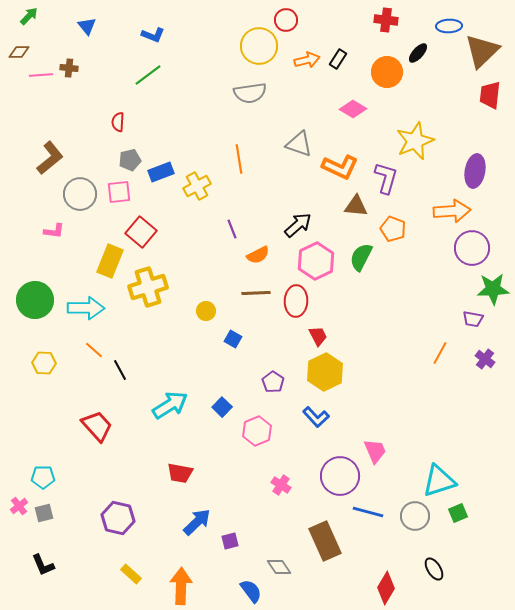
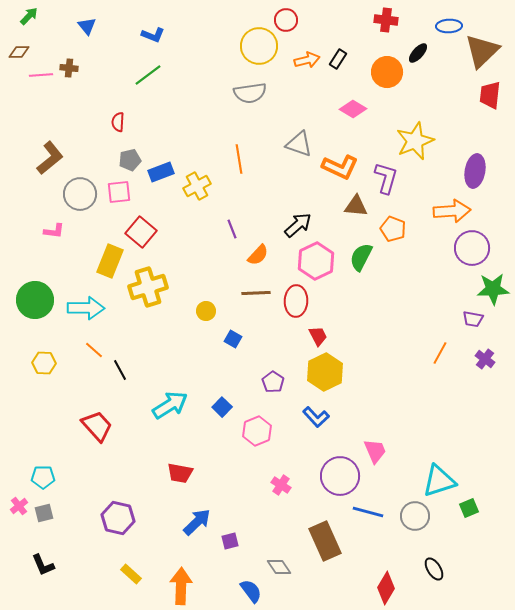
orange semicircle at (258, 255): rotated 20 degrees counterclockwise
green square at (458, 513): moved 11 px right, 5 px up
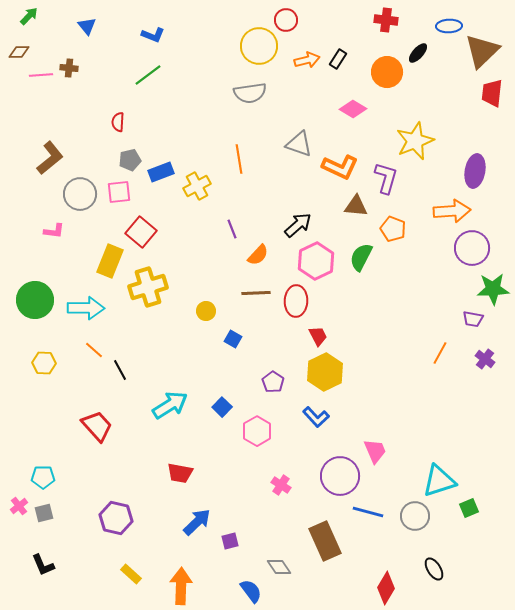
red trapezoid at (490, 95): moved 2 px right, 2 px up
pink hexagon at (257, 431): rotated 8 degrees counterclockwise
purple hexagon at (118, 518): moved 2 px left
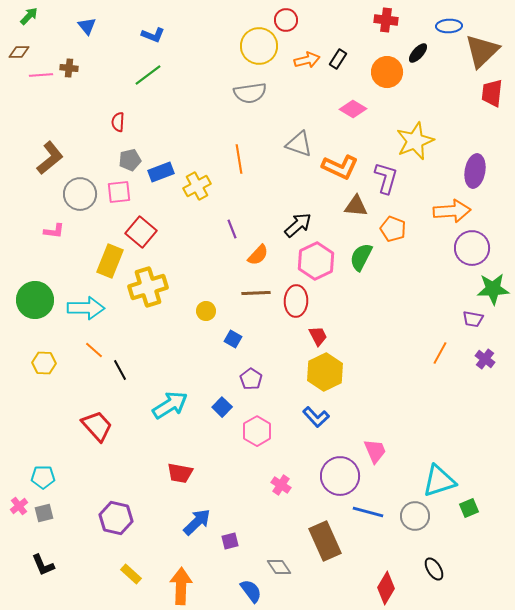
purple pentagon at (273, 382): moved 22 px left, 3 px up
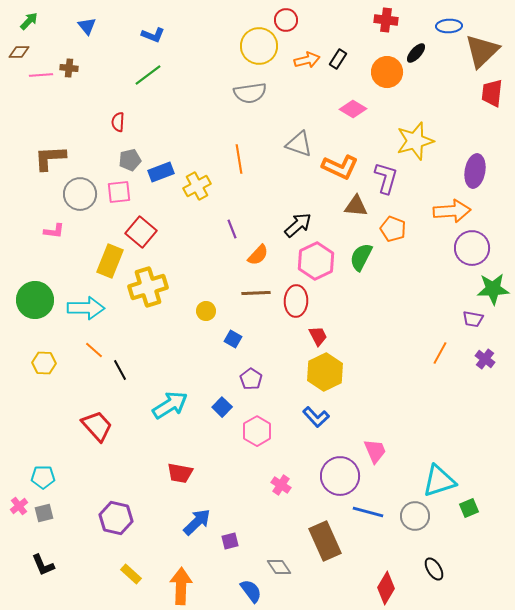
green arrow at (29, 16): moved 5 px down
black ellipse at (418, 53): moved 2 px left
yellow star at (415, 141): rotated 6 degrees clockwise
brown L-shape at (50, 158): rotated 144 degrees counterclockwise
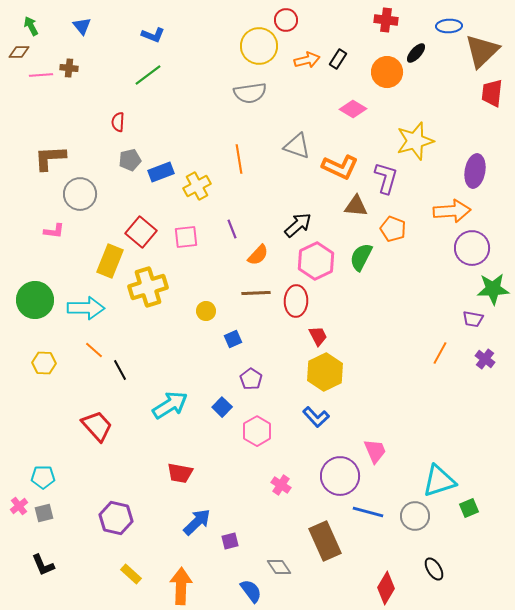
green arrow at (29, 21): moved 2 px right, 5 px down; rotated 72 degrees counterclockwise
blue triangle at (87, 26): moved 5 px left
gray triangle at (299, 144): moved 2 px left, 2 px down
pink square at (119, 192): moved 67 px right, 45 px down
blue square at (233, 339): rotated 36 degrees clockwise
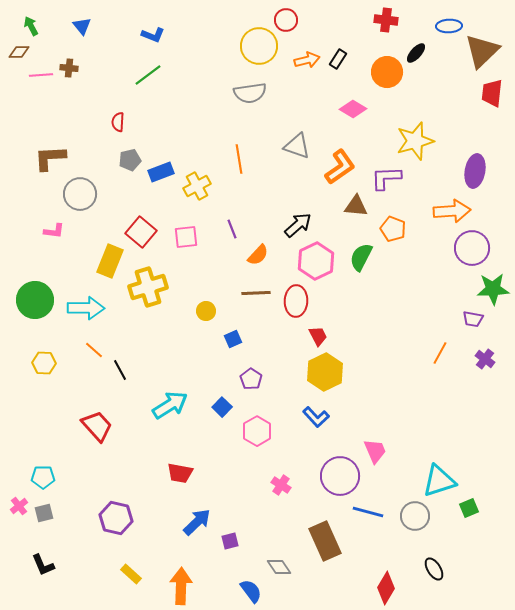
orange L-shape at (340, 167): rotated 60 degrees counterclockwise
purple L-shape at (386, 178): rotated 108 degrees counterclockwise
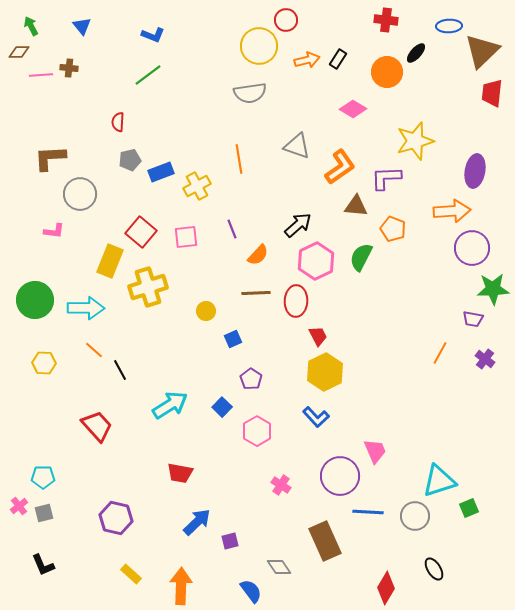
blue line at (368, 512): rotated 12 degrees counterclockwise
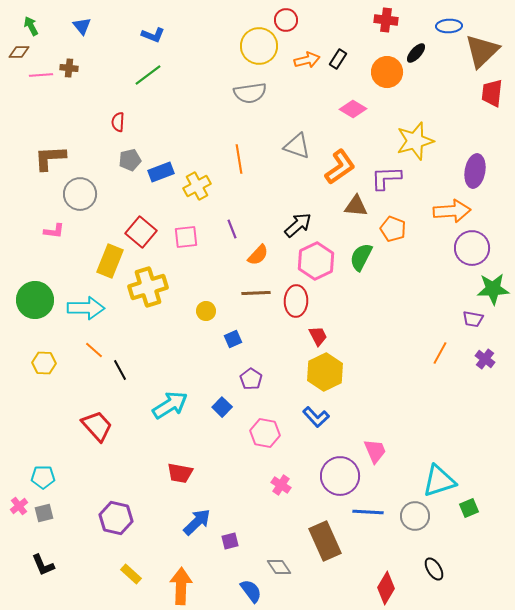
pink hexagon at (257, 431): moved 8 px right, 2 px down; rotated 20 degrees counterclockwise
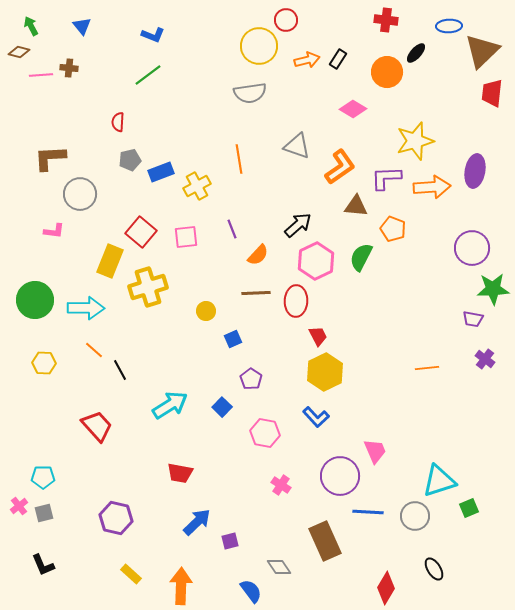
brown diamond at (19, 52): rotated 15 degrees clockwise
orange arrow at (452, 211): moved 20 px left, 24 px up
orange line at (440, 353): moved 13 px left, 15 px down; rotated 55 degrees clockwise
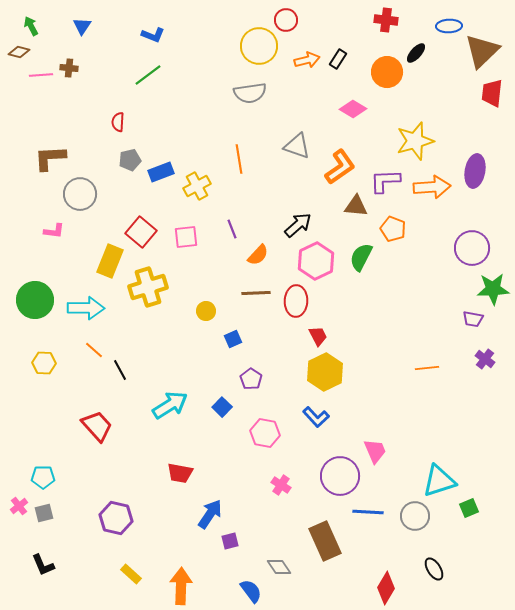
blue triangle at (82, 26): rotated 12 degrees clockwise
purple L-shape at (386, 178): moved 1 px left, 3 px down
blue arrow at (197, 522): moved 13 px right, 8 px up; rotated 12 degrees counterclockwise
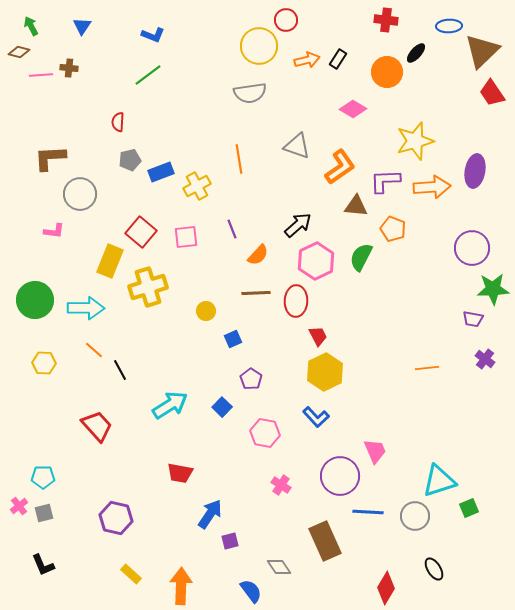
red trapezoid at (492, 93): rotated 40 degrees counterclockwise
